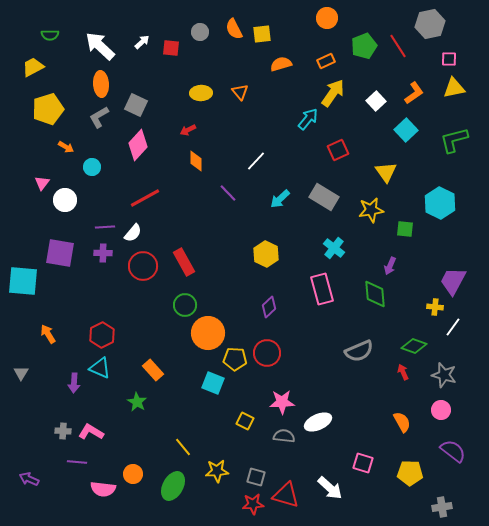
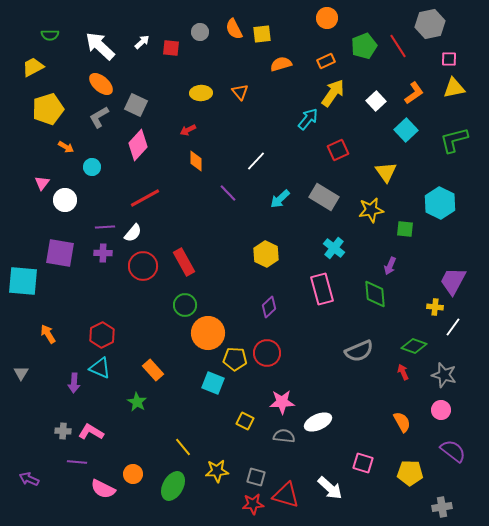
orange ellipse at (101, 84): rotated 45 degrees counterclockwise
pink semicircle at (103, 489): rotated 20 degrees clockwise
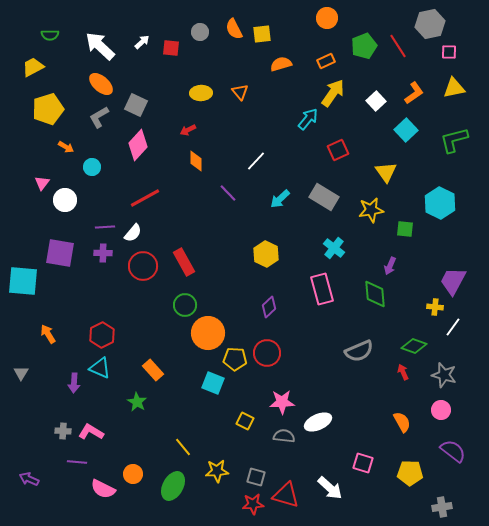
pink square at (449, 59): moved 7 px up
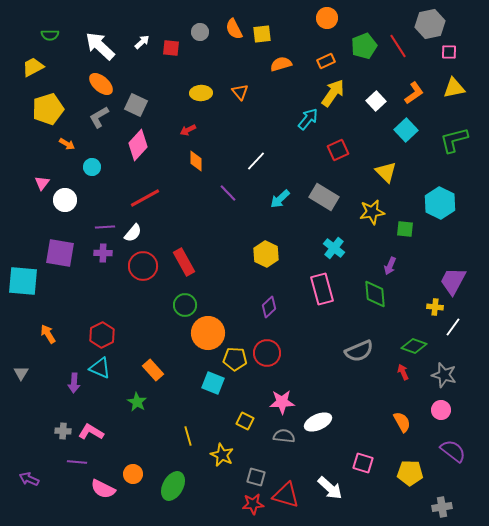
orange arrow at (66, 147): moved 1 px right, 3 px up
yellow triangle at (386, 172): rotated 10 degrees counterclockwise
yellow star at (371, 210): moved 1 px right, 2 px down
yellow line at (183, 447): moved 5 px right, 11 px up; rotated 24 degrees clockwise
yellow star at (217, 471): moved 5 px right, 16 px up; rotated 30 degrees clockwise
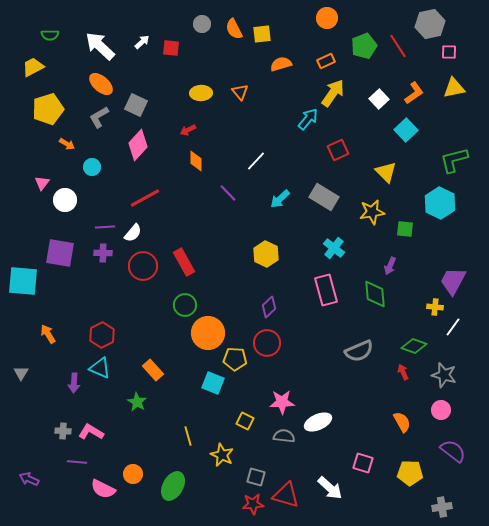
gray circle at (200, 32): moved 2 px right, 8 px up
white square at (376, 101): moved 3 px right, 2 px up
green L-shape at (454, 140): moved 20 px down
pink rectangle at (322, 289): moved 4 px right, 1 px down
red circle at (267, 353): moved 10 px up
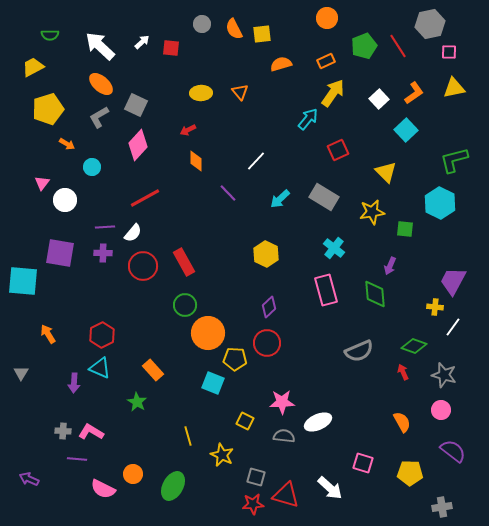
purple line at (77, 462): moved 3 px up
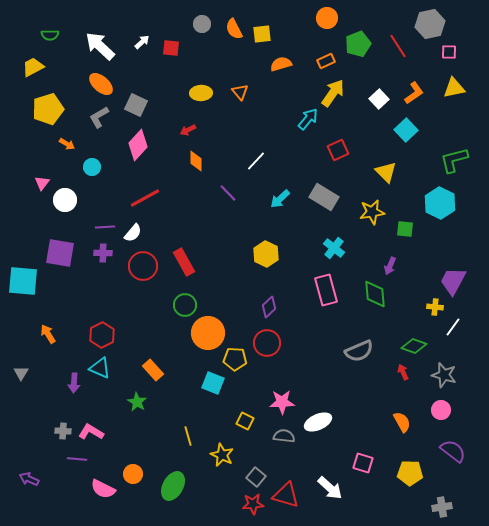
green pentagon at (364, 46): moved 6 px left, 2 px up
gray square at (256, 477): rotated 24 degrees clockwise
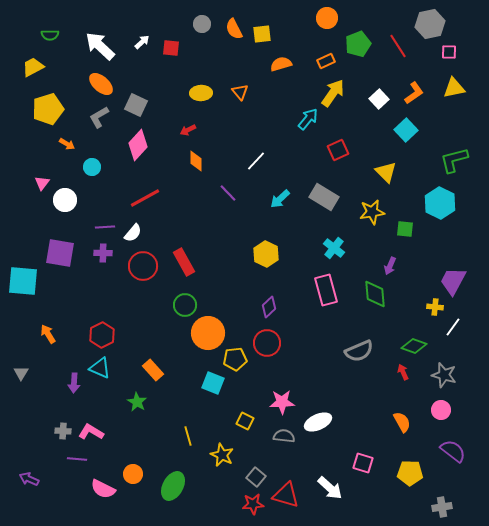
yellow pentagon at (235, 359): rotated 10 degrees counterclockwise
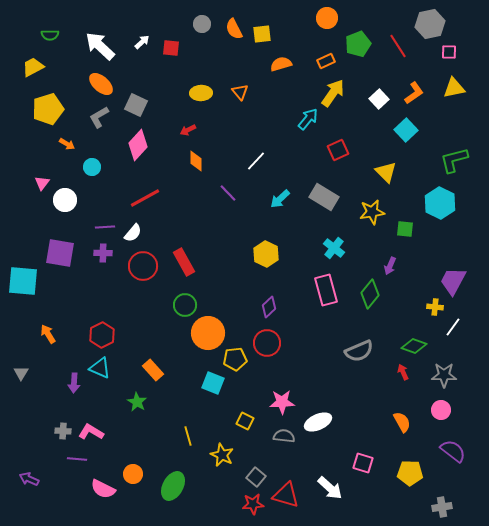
green diamond at (375, 294): moved 5 px left; rotated 44 degrees clockwise
gray star at (444, 375): rotated 15 degrees counterclockwise
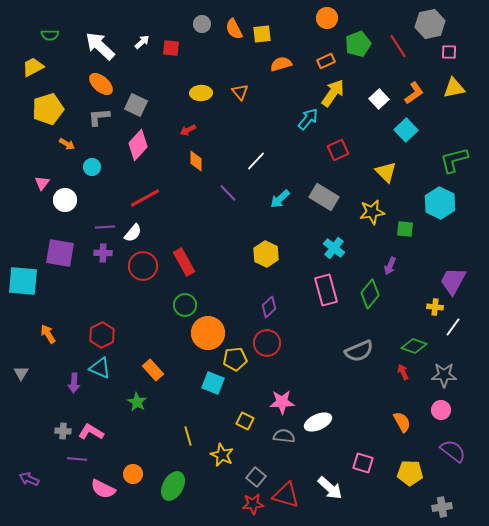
gray L-shape at (99, 117): rotated 25 degrees clockwise
